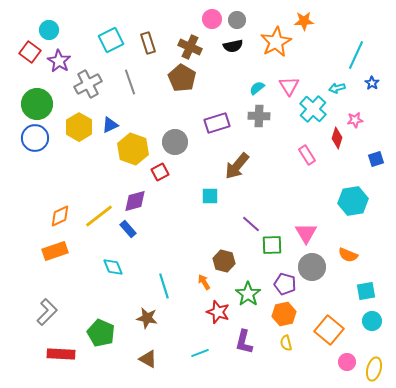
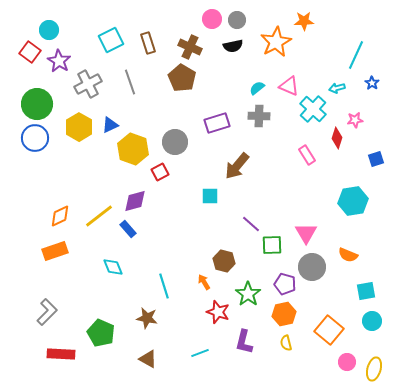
pink triangle at (289, 86): rotated 35 degrees counterclockwise
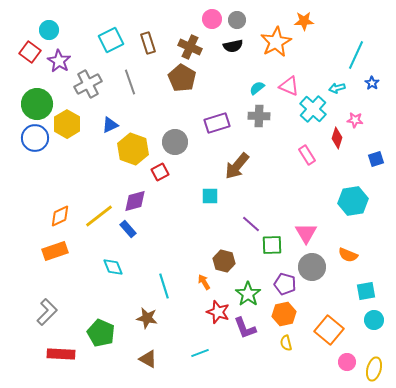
pink star at (355, 120): rotated 14 degrees clockwise
yellow hexagon at (79, 127): moved 12 px left, 3 px up
cyan circle at (372, 321): moved 2 px right, 1 px up
purple L-shape at (244, 342): moved 1 px right, 14 px up; rotated 35 degrees counterclockwise
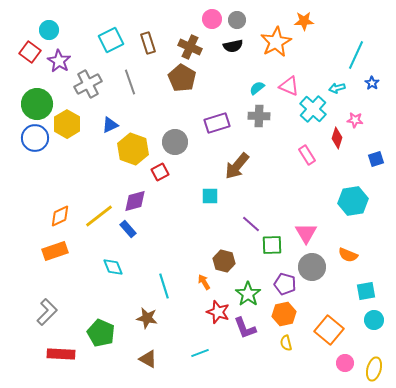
pink circle at (347, 362): moved 2 px left, 1 px down
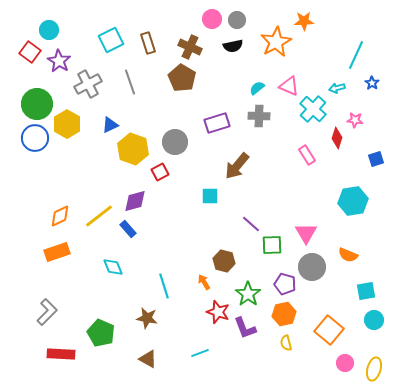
orange rectangle at (55, 251): moved 2 px right, 1 px down
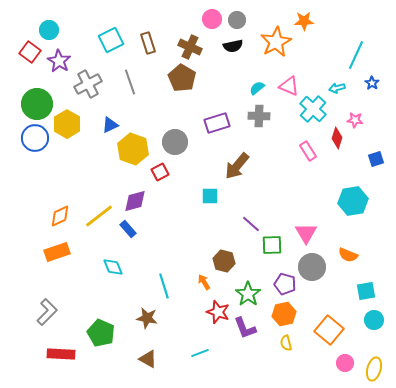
pink rectangle at (307, 155): moved 1 px right, 4 px up
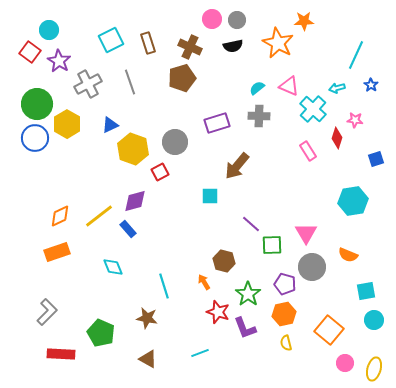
orange star at (276, 42): moved 2 px right, 1 px down; rotated 16 degrees counterclockwise
brown pentagon at (182, 78): rotated 24 degrees clockwise
blue star at (372, 83): moved 1 px left, 2 px down
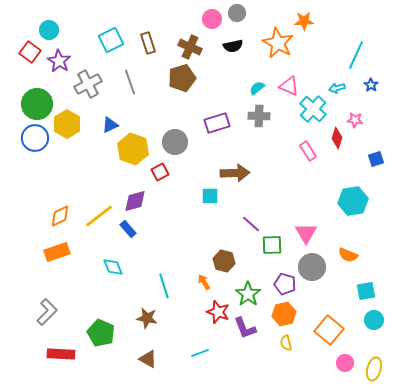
gray circle at (237, 20): moved 7 px up
brown arrow at (237, 166): moved 2 px left, 7 px down; rotated 132 degrees counterclockwise
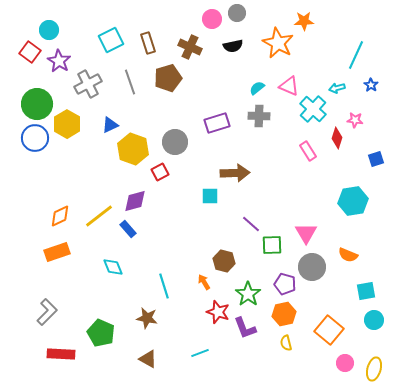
brown pentagon at (182, 78): moved 14 px left
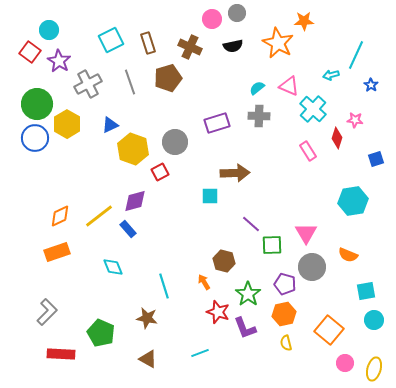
cyan arrow at (337, 88): moved 6 px left, 13 px up
